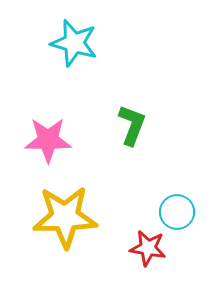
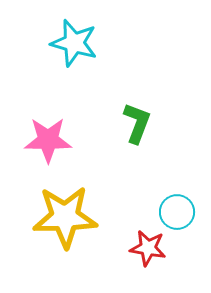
green L-shape: moved 5 px right, 2 px up
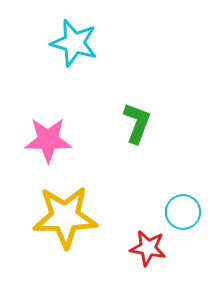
cyan circle: moved 6 px right
